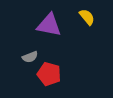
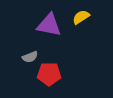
yellow semicircle: moved 6 px left; rotated 84 degrees counterclockwise
red pentagon: rotated 15 degrees counterclockwise
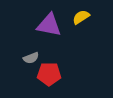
gray semicircle: moved 1 px right, 1 px down
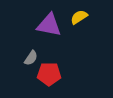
yellow semicircle: moved 2 px left
gray semicircle: rotated 35 degrees counterclockwise
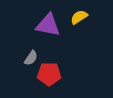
purple triangle: moved 1 px left
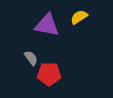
purple triangle: moved 1 px left
gray semicircle: rotated 70 degrees counterclockwise
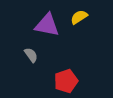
gray semicircle: moved 3 px up
red pentagon: moved 17 px right, 7 px down; rotated 20 degrees counterclockwise
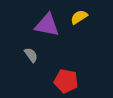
red pentagon: rotated 30 degrees clockwise
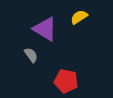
purple triangle: moved 2 px left, 4 px down; rotated 20 degrees clockwise
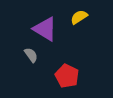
red pentagon: moved 1 px right, 5 px up; rotated 15 degrees clockwise
